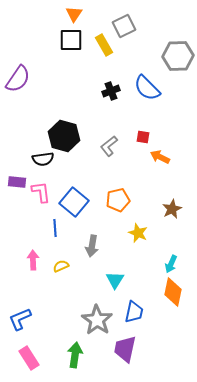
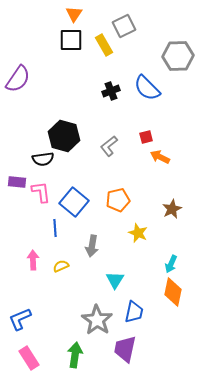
red square: moved 3 px right; rotated 24 degrees counterclockwise
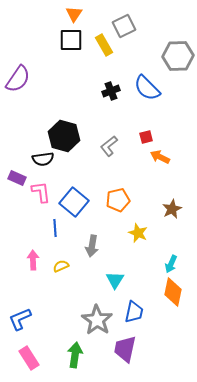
purple rectangle: moved 4 px up; rotated 18 degrees clockwise
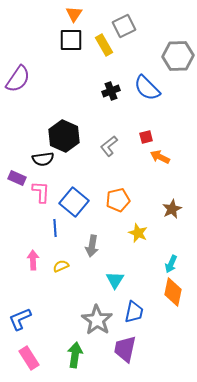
black hexagon: rotated 8 degrees clockwise
pink L-shape: rotated 10 degrees clockwise
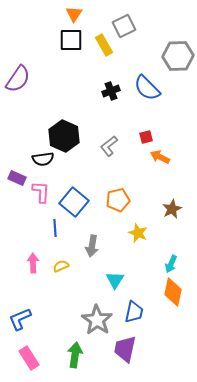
pink arrow: moved 3 px down
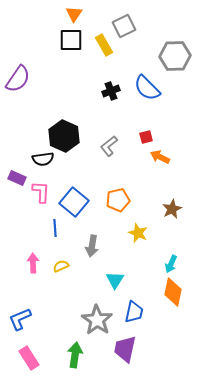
gray hexagon: moved 3 px left
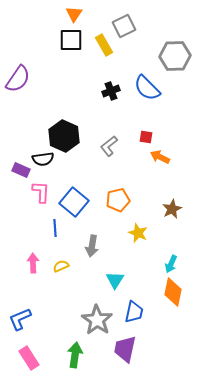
red square: rotated 24 degrees clockwise
purple rectangle: moved 4 px right, 8 px up
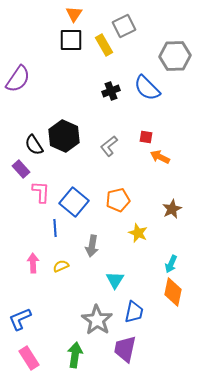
black semicircle: moved 9 px left, 14 px up; rotated 65 degrees clockwise
purple rectangle: moved 1 px up; rotated 24 degrees clockwise
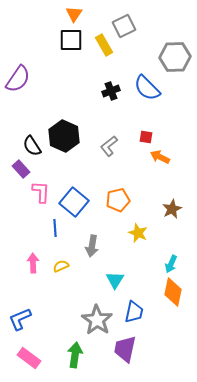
gray hexagon: moved 1 px down
black semicircle: moved 2 px left, 1 px down
pink rectangle: rotated 20 degrees counterclockwise
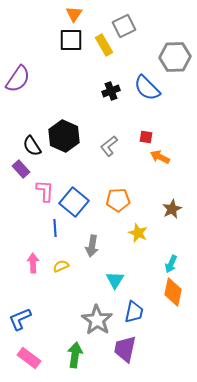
pink L-shape: moved 4 px right, 1 px up
orange pentagon: rotated 10 degrees clockwise
